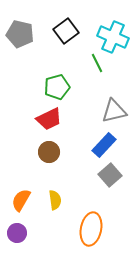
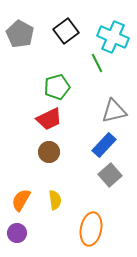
gray pentagon: rotated 16 degrees clockwise
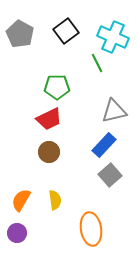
green pentagon: rotated 15 degrees clockwise
orange ellipse: rotated 20 degrees counterclockwise
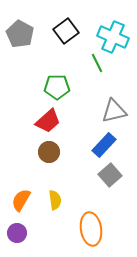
red trapezoid: moved 1 px left, 2 px down; rotated 16 degrees counterclockwise
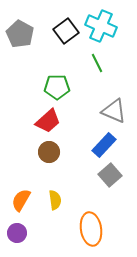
cyan cross: moved 12 px left, 11 px up
gray triangle: rotated 36 degrees clockwise
